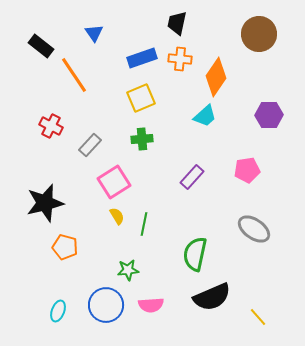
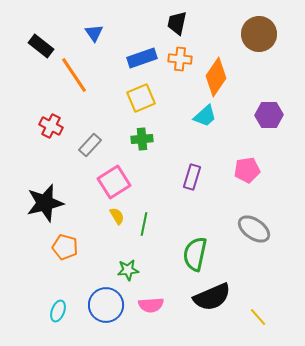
purple rectangle: rotated 25 degrees counterclockwise
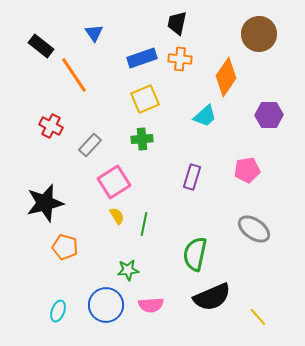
orange diamond: moved 10 px right
yellow square: moved 4 px right, 1 px down
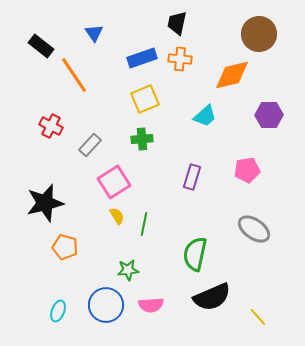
orange diamond: moved 6 px right, 2 px up; rotated 42 degrees clockwise
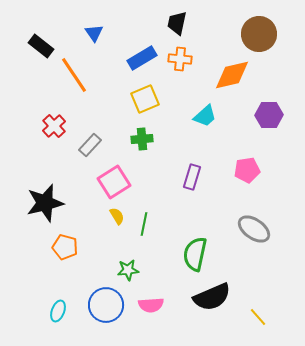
blue rectangle: rotated 12 degrees counterclockwise
red cross: moved 3 px right; rotated 20 degrees clockwise
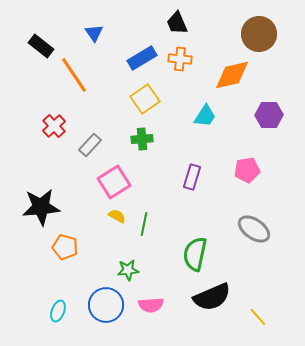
black trapezoid: rotated 35 degrees counterclockwise
yellow square: rotated 12 degrees counterclockwise
cyan trapezoid: rotated 15 degrees counterclockwise
black star: moved 4 px left, 4 px down; rotated 9 degrees clockwise
yellow semicircle: rotated 30 degrees counterclockwise
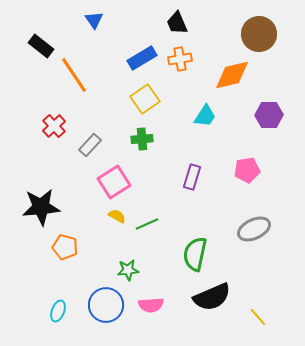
blue triangle: moved 13 px up
orange cross: rotated 15 degrees counterclockwise
green line: moved 3 px right; rotated 55 degrees clockwise
gray ellipse: rotated 60 degrees counterclockwise
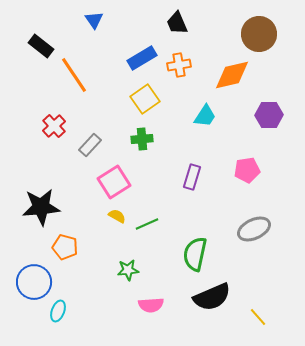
orange cross: moved 1 px left, 6 px down
blue circle: moved 72 px left, 23 px up
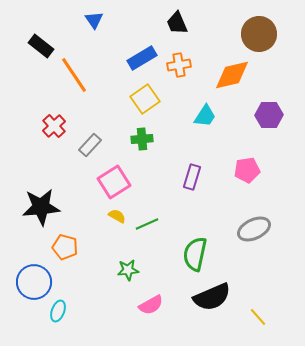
pink semicircle: rotated 25 degrees counterclockwise
